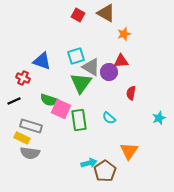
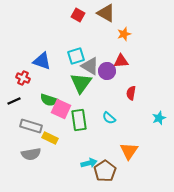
gray triangle: moved 1 px left, 1 px up
purple circle: moved 2 px left, 1 px up
yellow rectangle: moved 28 px right
gray semicircle: moved 1 px right, 1 px down; rotated 18 degrees counterclockwise
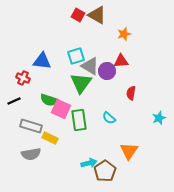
brown triangle: moved 9 px left, 2 px down
blue triangle: rotated 12 degrees counterclockwise
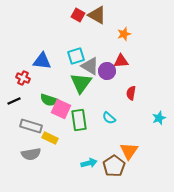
brown pentagon: moved 9 px right, 5 px up
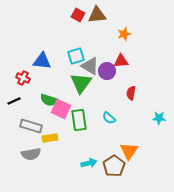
brown triangle: rotated 36 degrees counterclockwise
cyan star: rotated 24 degrees clockwise
yellow rectangle: rotated 35 degrees counterclockwise
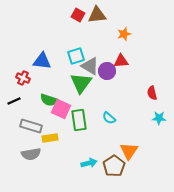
red semicircle: moved 21 px right; rotated 24 degrees counterclockwise
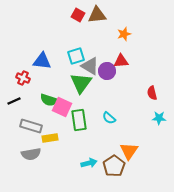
pink square: moved 1 px right, 2 px up
